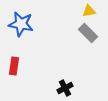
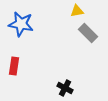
yellow triangle: moved 12 px left
black cross: rotated 35 degrees counterclockwise
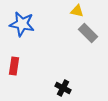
yellow triangle: rotated 24 degrees clockwise
blue star: moved 1 px right
black cross: moved 2 px left
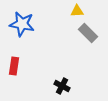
yellow triangle: rotated 16 degrees counterclockwise
black cross: moved 1 px left, 2 px up
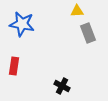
gray rectangle: rotated 24 degrees clockwise
